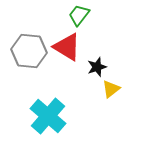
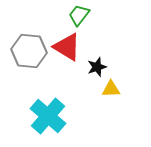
yellow triangle: rotated 36 degrees clockwise
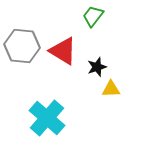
green trapezoid: moved 14 px right, 1 px down
red triangle: moved 4 px left, 4 px down
gray hexagon: moved 7 px left, 5 px up
cyan cross: moved 1 px left, 2 px down
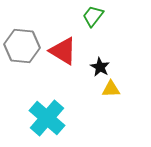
black star: moved 3 px right; rotated 24 degrees counterclockwise
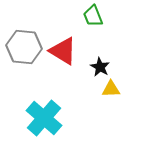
green trapezoid: rotated 60 degrees counterclockwise
gray hexagon: moved 2 px right, 1 px down
cyan cross: moved 3 px left
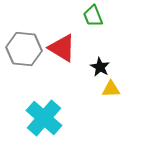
gray hexagon: moved 2 px down
red triangle: moved 1 px left, 3 px up
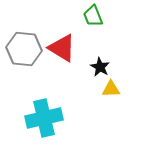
cyan cross: rotated 36 degrees clockwise
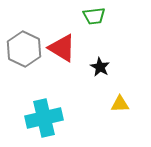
green trapezoid: moved 1 px right; rotated 75 degrees counterclockwise
gray hexagon: rotated 20 degrees clockwise
yellow triangle: moved 9 px right, 15 px down
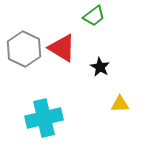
green trapezoid: rotated 30 degrees counterclockwise
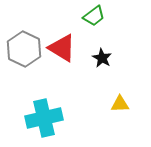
black star: moved 2 px right, 9 px up
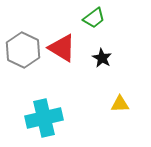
green trapezoid: moved 2 px down
gray hexagon: moved 1 px left, 1 px down
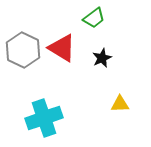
black star: rotated 18 degrees clockwise
cyan cross: rotated 6 degrees counterclockwise
